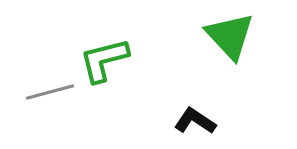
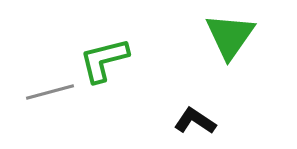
green triangle: rotated 18 degrees clockwise
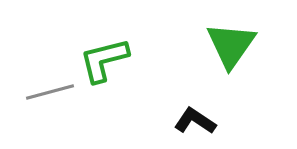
green triangle: moved 1 px right, 9 px down
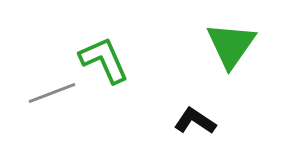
green L-shape: rotated 80 degrees clockwise
gray line: moved 2 px right, 1 px down; rotated 6 degrees counterclockwise
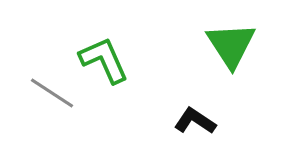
green triangle: rotated 8 degrees counterclockwise
gray line: rotated 54 degrees clockwise
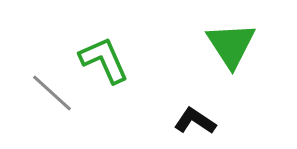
gray line: rotated 9 degrees clockwise
